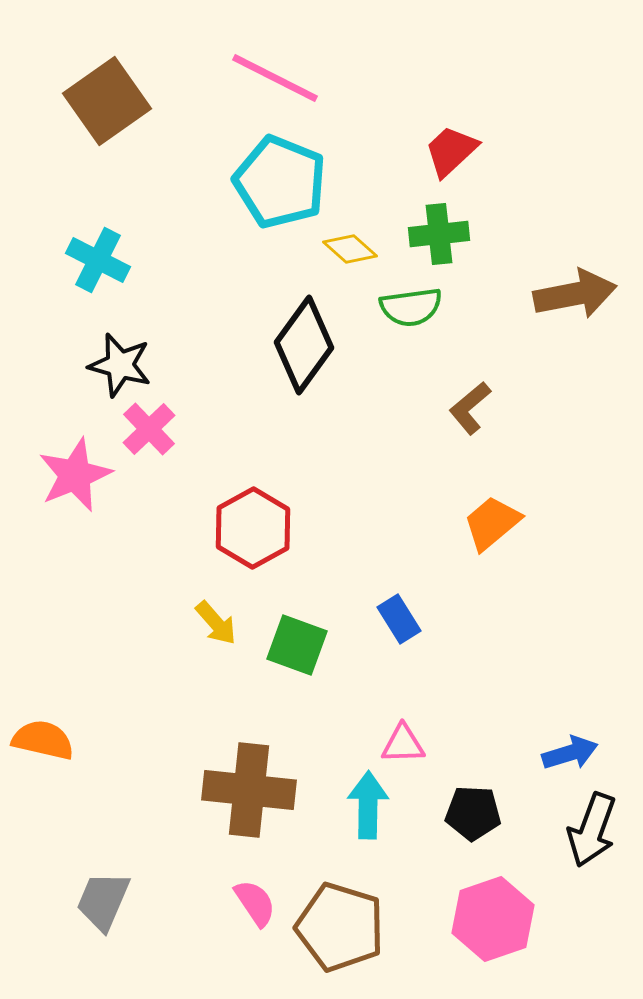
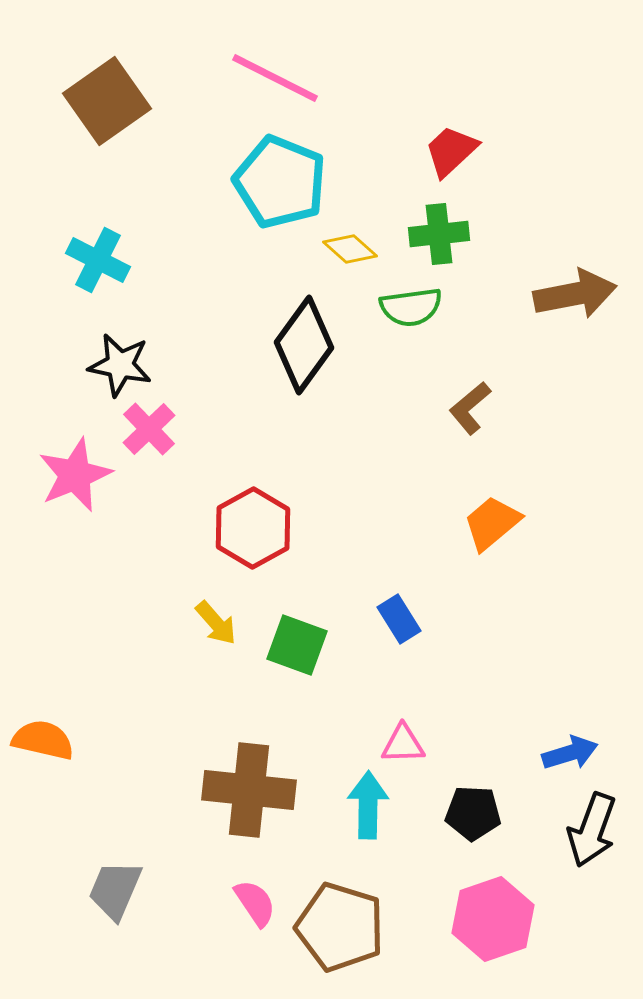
black star: rotated 4 degrees counterclockwise
gray trapezoid: moved 12 px right, 11 px up
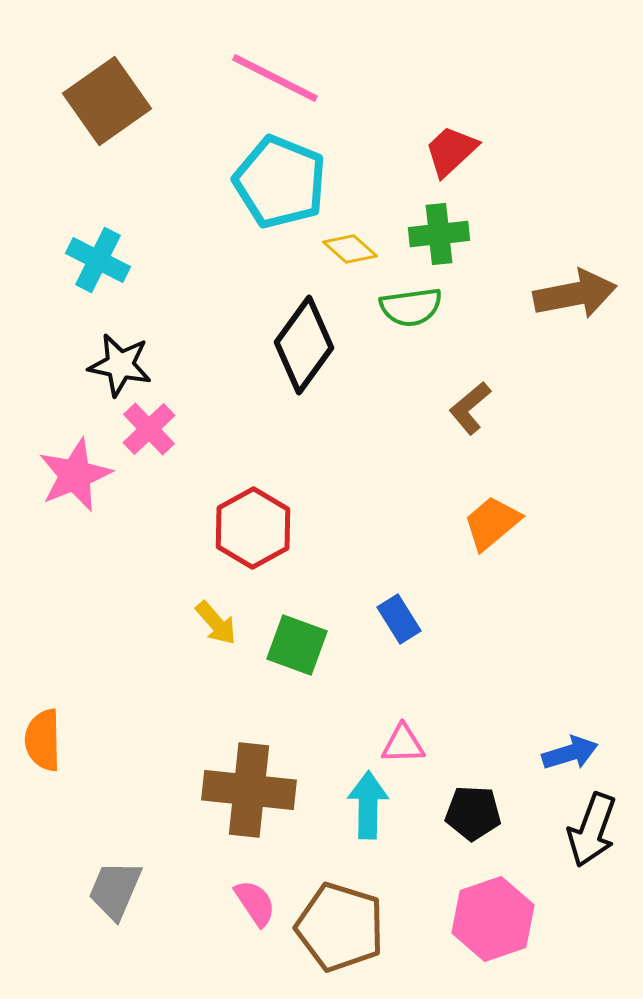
orange semicircle: rotated 104 degrees counterclockwise
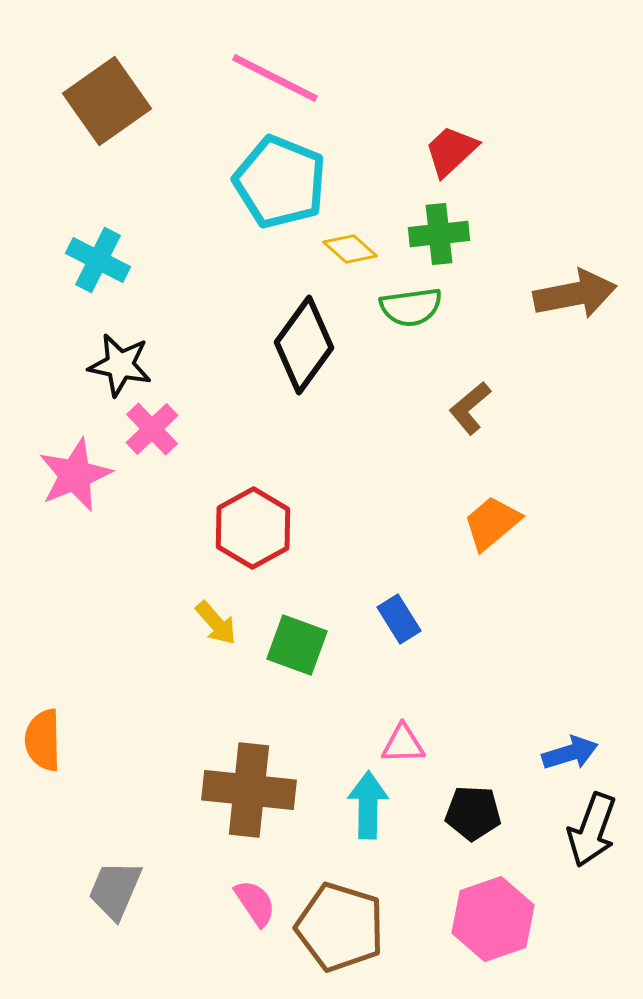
pink cross: moved 3 px right
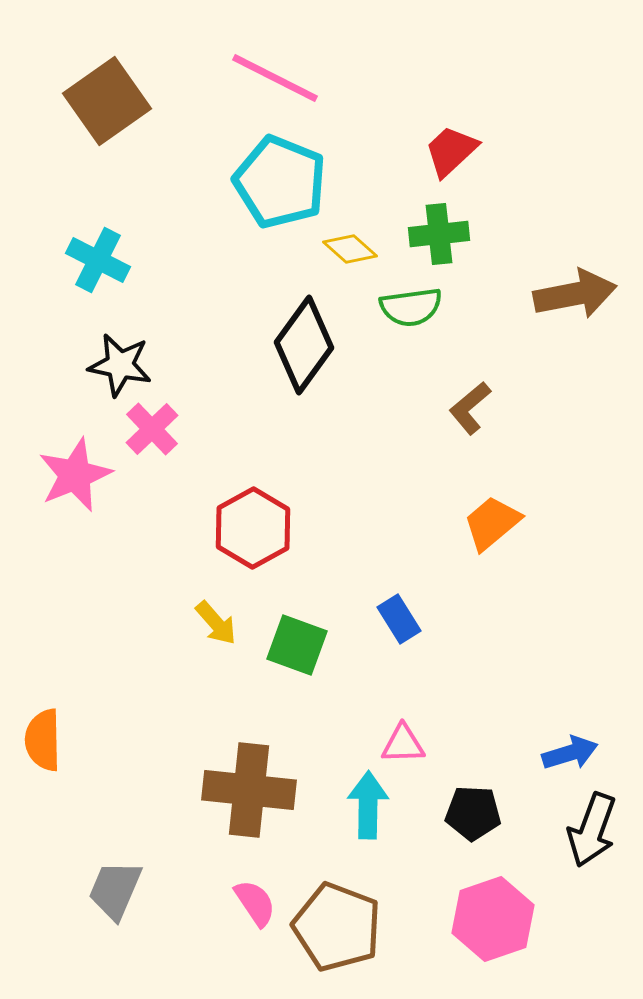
brown pentagon: moved 3 px left; rotated 4 degrees clockwise
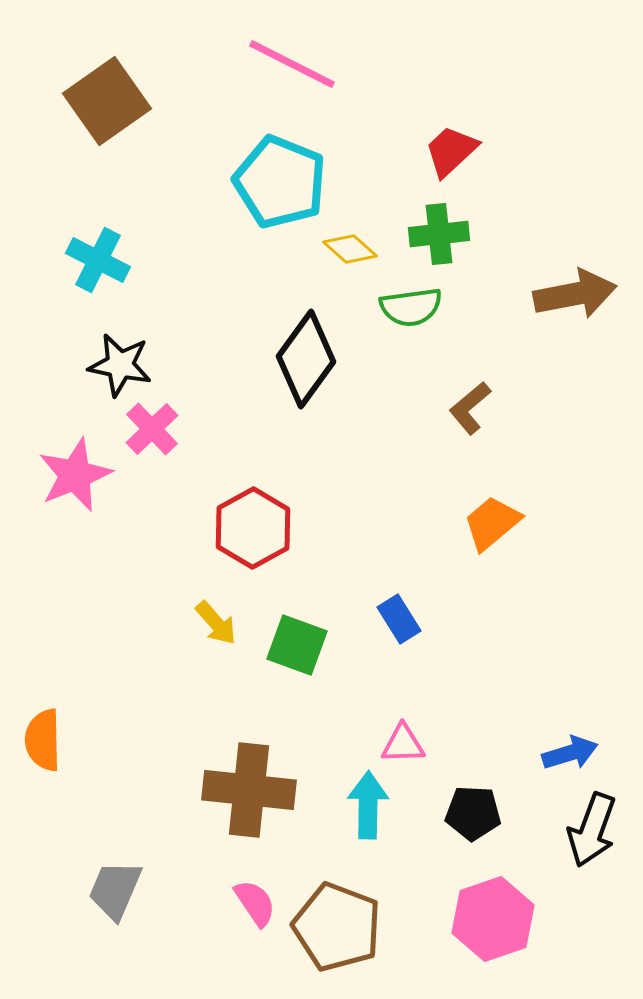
pink line: moved 17 px right, 14 px up
black diamond: moved 2 px right, 14 px down
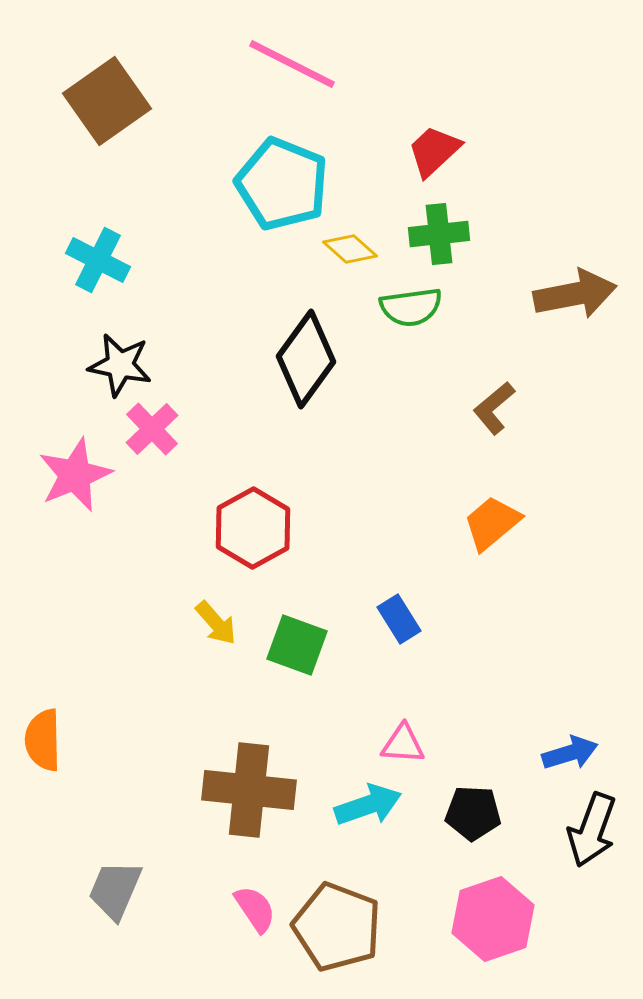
red trapezoid: moved 17 px left
cyan pentagon: moved 2 px right, 2 px down
brown L-shape: moved 24 px right
pink triangle: rotated 6 degrees clockwise
cyan arrow: rotated 70 degrees clockwise
pink semicircle: moved 6 px down
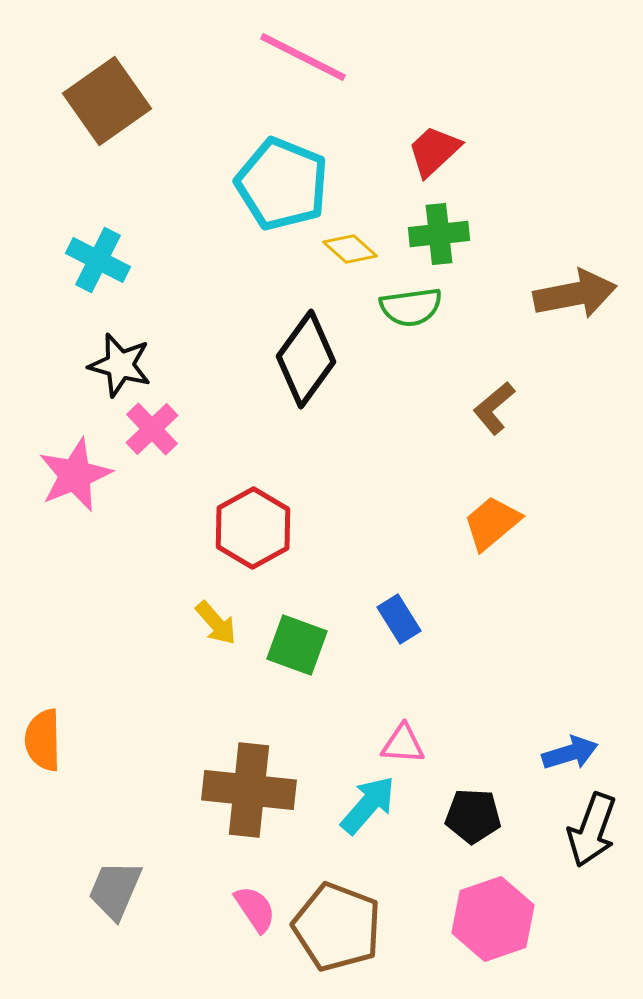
pink line: moved 11 px right, 7 px up
black star: rotated 4 degrees clockwise
cyan arrow: rotated 30 degrees counterclockwise
black pentagon: moved 3 px down
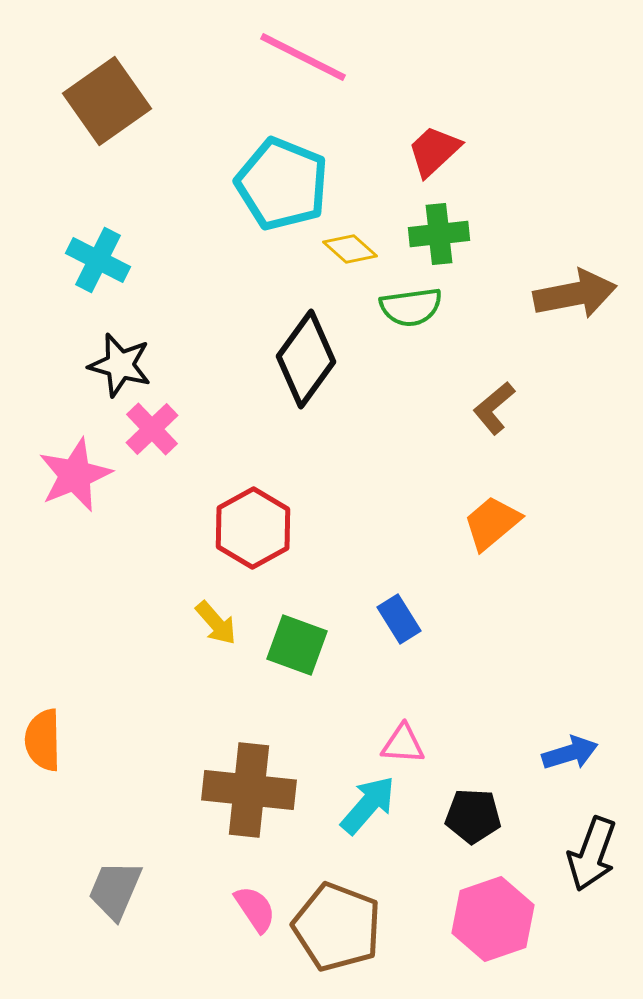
black arrow: moved 24 px down
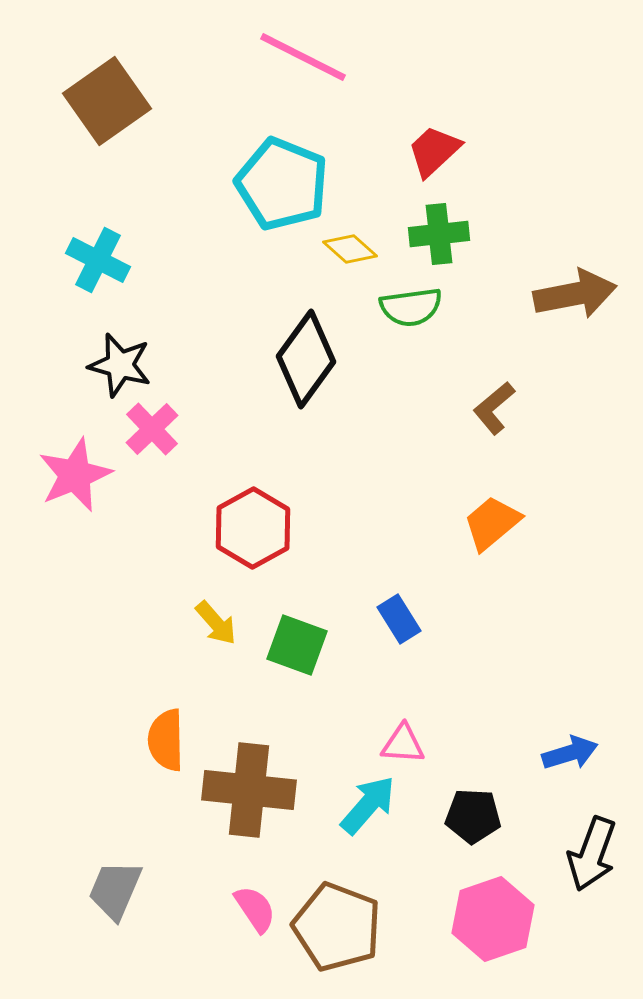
orange semicircle: moved 123 px right
